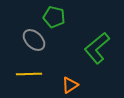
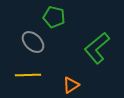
gray ellipse: moved 1 px left, 2 px down
yellow line: moved 1 px left, 1 px down
orange triangle: moved 1 px right
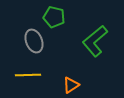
gray ellipse: moved 1 px right, 1 px up; rotated 25 degrees clockwise
green L-shape: moved 2 px left, 7 px up
